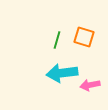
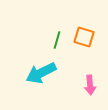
cyan arrow: moved 21 px left; rotated 20 degrees counterclockwise
pink arrow: rotated 84 degrees counterclockwise
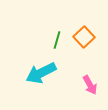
orange square: rotated 30 degrees clockwise
pink arrow: rotated 24 degrees counterclockwise
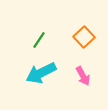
green line: moved 18 px left; rotated 18 degrees clockwise
pink arrow: moved 7 px left, 9 px up
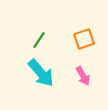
orange square: moved 2 px down; rotated 25 degrees clockwise
cyan arrow: rotated 104 degrees counterclockwise
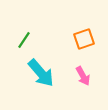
green line: moved 15 px left
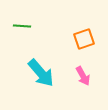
green line: moved 2 px left, 14 px up; rotated 60 degrees clockwise
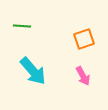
cyan arrow: moved 8 px left, 2 px up
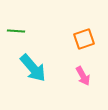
green line: moved 6 px left, 5 px down
cyan arrow: moved 3 px up
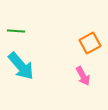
orange square: moved 6 px right, 4 px down; rotated 10 degrees counterclockwise
cyan arrow: moved 12 px left, 2 px up
